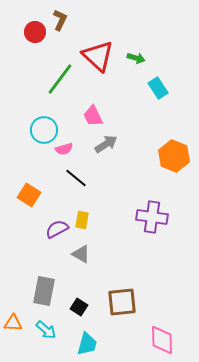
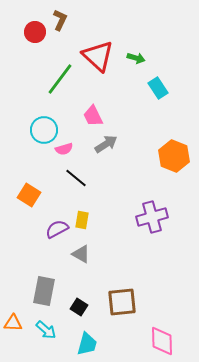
purple cross: rotated 24 degrees counterclockwise
pink diamond: moved 1 px down
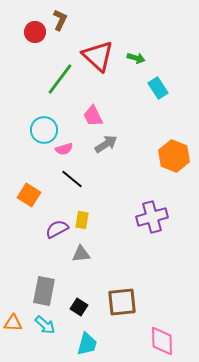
black line: moved 4 px left, 1 px down
gray triangle: rotated 36 degrees counterclockwise
cyan arrow: moved 1 px left, 5 px up
